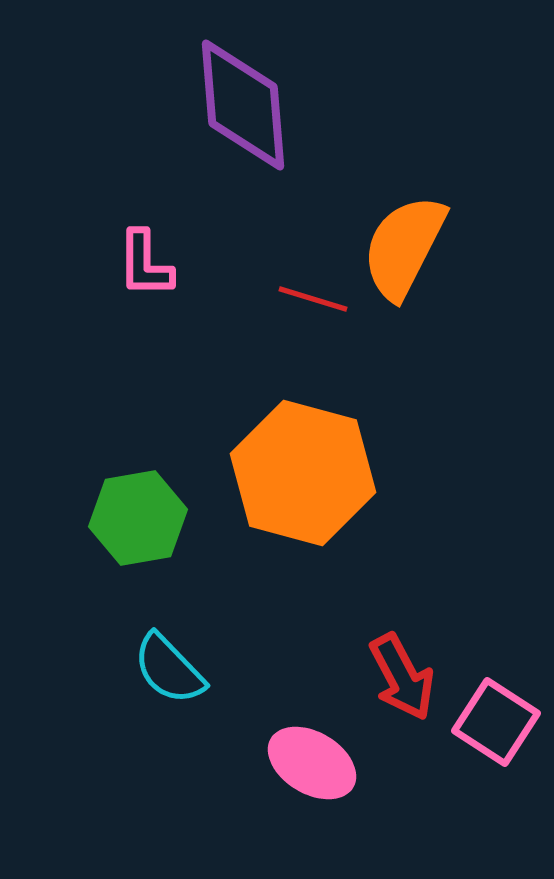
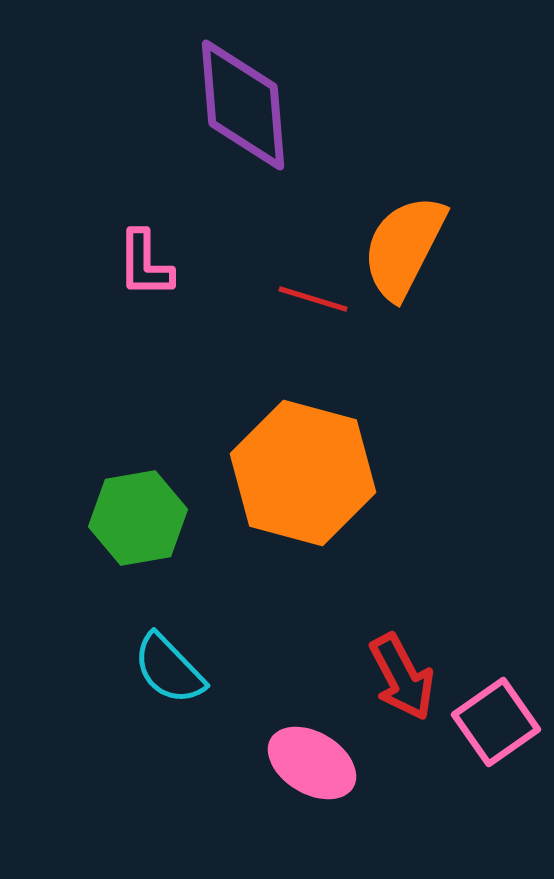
pink square: rotated 22 degrees clockwise
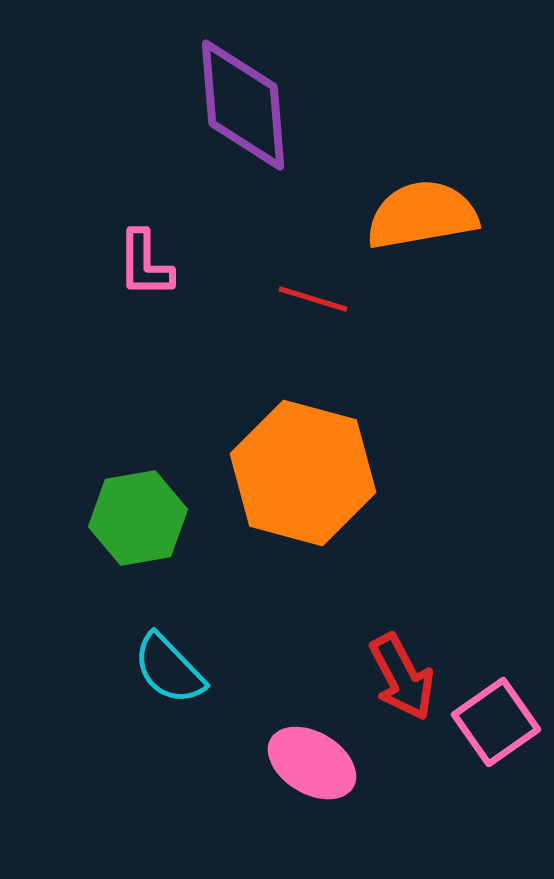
orange semicircle: moved 18 px right, 32 px up; rotated 53 degrees clockwise
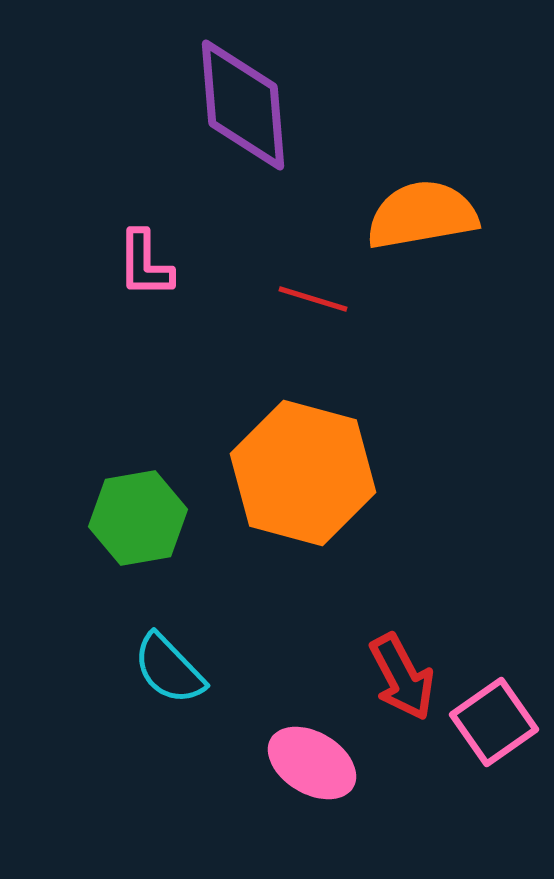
pink square: moved 2 px left
